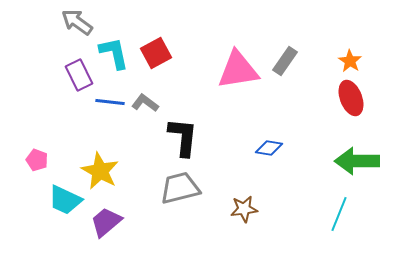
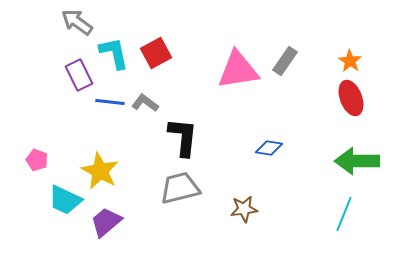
cyan line: moved 5 px right
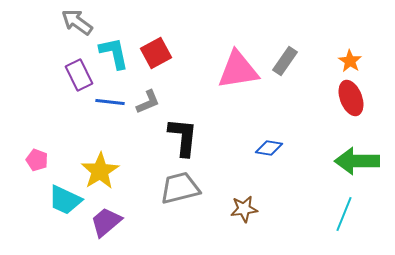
gray L-shape: moved 3 px right, 1 px up; rotated 120 degrees clockwise
yellow star: rotated 12 degrees clockwise
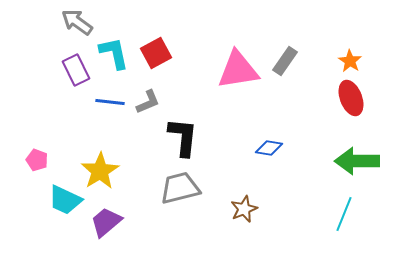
purple rectangle: moved 3 px left, 5 px up
brown star: rotated 16 degrees counterclockwise
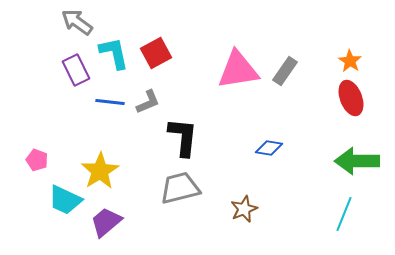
gray rectangle: moved 10 px down
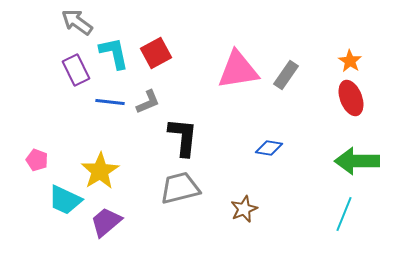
gray rectangle: moved 1 px right, 4 px down
